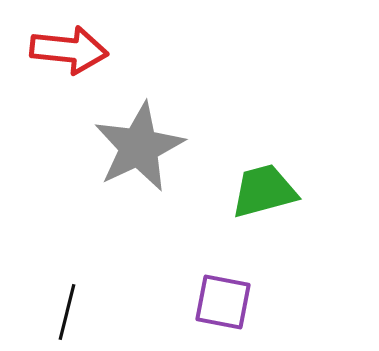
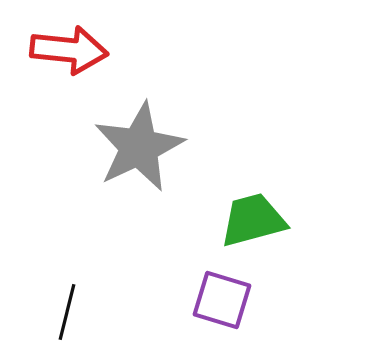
green trapezoid: moved 11 px left, 29 px down
purple square: moved 1 px left, 2 px up; rotated 6 degrees clockwise
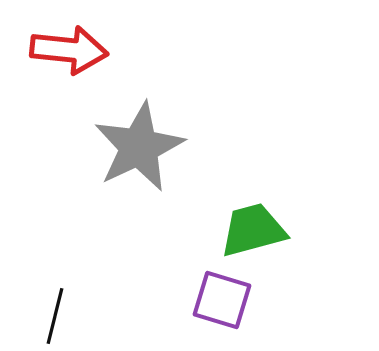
green trapezoid: moved 10 px down
black line: moved 12 px left, 4 px down
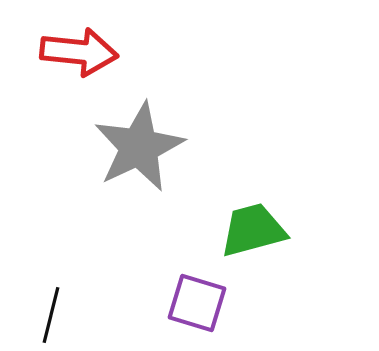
red arrow: moved 10 px right, 2 px down
purple square: moved 25 px left, 3 px down
black line: moved 4 px left, 1 px up
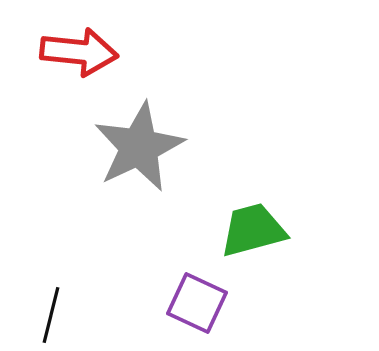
purple square: rotated 8 degrees clockwise
